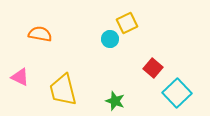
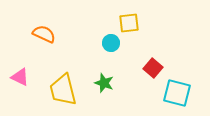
yellow square: moved 2 px right; rotated 20 degrees clockwise
orange semicircle: moved 4 px right; rotated 15 degrees clockwise
cyan circle: moved 1 px right, 4 px down
cyan square: rotated 32 degrees counterclockwise
green star: moved 11 px left, 18 px up
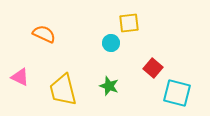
green star: moved 5 px right, 3 px down
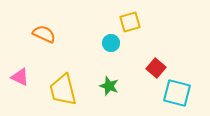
yellow square: moved 1 px right, 1 px up; rotated 10 degrees counterclockwise
red square: moved 3 px right
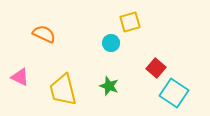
cyan square: moved 3 px left; rotated 20 degrees clockwise
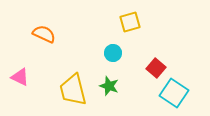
cyan circle: moved 2 px right, 10 px down
yellow trapezoid: moved 10 px right
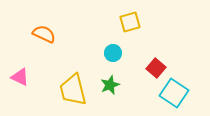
green star: moved 1 px right, 1 px up; rotated 30 degrees clockwise
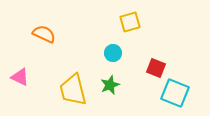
red square: rotated 18 degrees counterclockwise
cyan square: moved 1 px right; rotated 12 degrees counterclockwise
